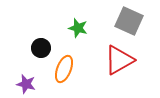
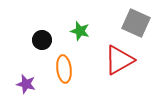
gray square: moved 7 px right, 2 px down
green star: moved 2 px right, 3 px down
black circle: moved 1 px right, 8 px up
orange ellipse: rotated 28 degrees counterclockwise
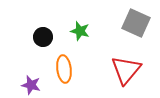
black circle: moved 1 px right, 3 px up
red triangle: moved 7 px right, 10 px down; rotated 20 degrees counterclockwise
purple star: moved 5 px right, 1 px down
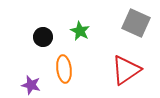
green star: rotated 12 degrees clockwise
red triangle: rotated 16 degrees clockwise
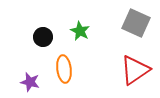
red triangle: moved 9 px right
purple star: moved 1 px left, 3 px up
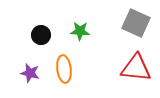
green star: rotated 24 degrees counterclockwise
black circle: moved 2 px left, 2 px up
red triangle: moved 1 px right, 2 px up; rotated 40 degrees clockwise
purple star: moved 9 px up
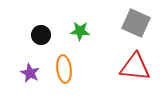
red triangle: moved 1 px left, 1 px up
purple star: rotated 12 degrees clockwise
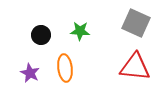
orange ellipse: moved 1 px right, 1 px up
